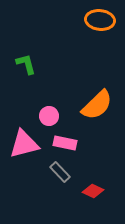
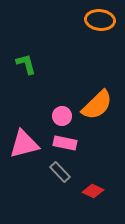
pink circle: moved 13 px right
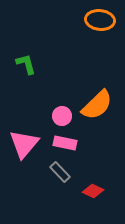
pink triangle: rotated 36 degrees counterclockwise
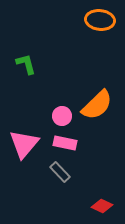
red diamond: moved 9 px right, 15 px down
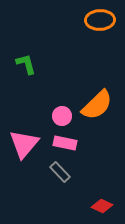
orange ellipse: rotated 8 degrees counterclockwise
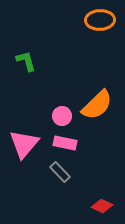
green L-shape: moved 3 px up
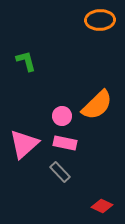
pink triangle: rotated 8 degrees clockwise
